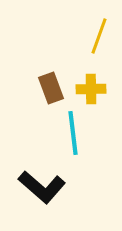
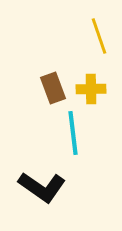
yellow line: rotated 39 degrees counterclockwise
brown rectangle: moved 2 px right
black L-shape: rotated 6 degrees counterclockwise
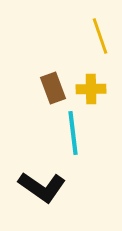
yellow line: moved 1 px right
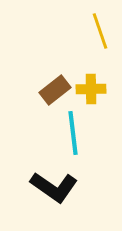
yellow line: moved 5 px up
brown rectangle: moved 2 px right, 2 px down; rotated 72 degrees clockwise
black L-shape: moved 12 px right
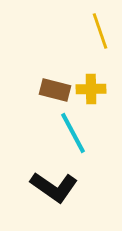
brown rectangle: rotated 52 degrees clockwise
cyan line: rotated 21 degrees counterclockwise
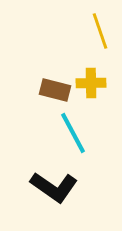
yellow cross: moved 6 px up
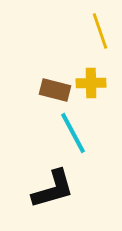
black L-shape: moved 1 px left, 2 px down; rotated 51 degrees counterclockwise
